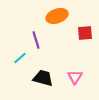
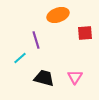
orange ellipse: moved 1 px right, 1 px up
black trapezoid: moved 1 px right
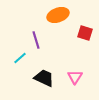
red square: rotated 21 degrees clockwise
black trapezoid: rotated 10 degrees clockwise
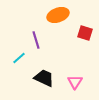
cyan line: moved 1 px left
pink triangle: moved 5 px down
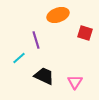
black trapezoid: moved 2 px up
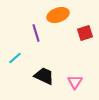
red square: rotated 35 degrees counterclockwise
purple line: moved 7 px up
cyan line: moved 4 px left
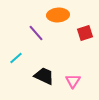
orange ellipse: rotated 15 degrees clockwise
purple line: rotated 24 degrees counterclockwise
cyan line: moved 1 px right
pink triangle: moved 2 px left, 1 px up
